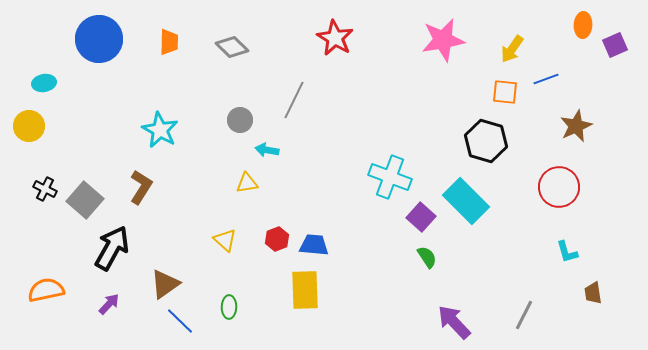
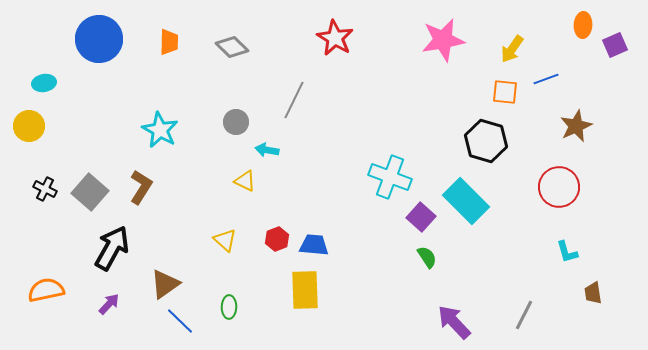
gray circle at (240, 120): moved 4 px left, 2 px down
yellow triangle at (247, 183): moved 2 px left, 2 px up; rotated 35 degrees clockwise
gray square at (85, 200): moved 5 px right, 8 px up
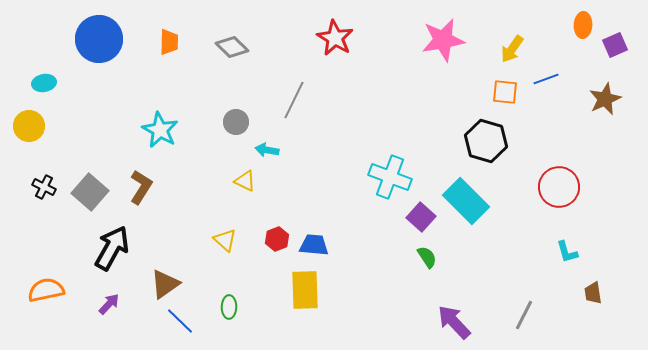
brown star at (576, 126): moved 29 px right, 27 px up
black cross at (45, 189): moved 1 px left, 2 px up
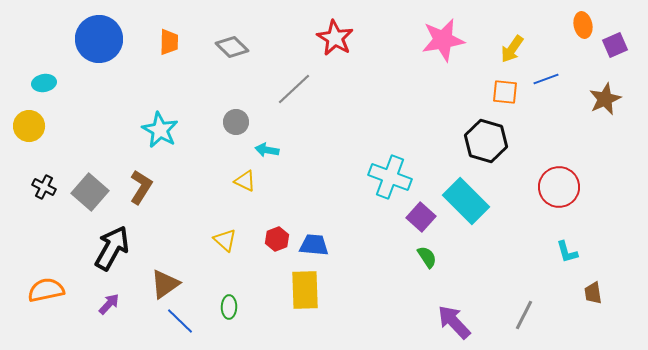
orange ellipse at (583, 25): rotated 15 degrees counterclockwise
gray line at (294, 100): moved 11 px up; rotated 21 degrees clockwise
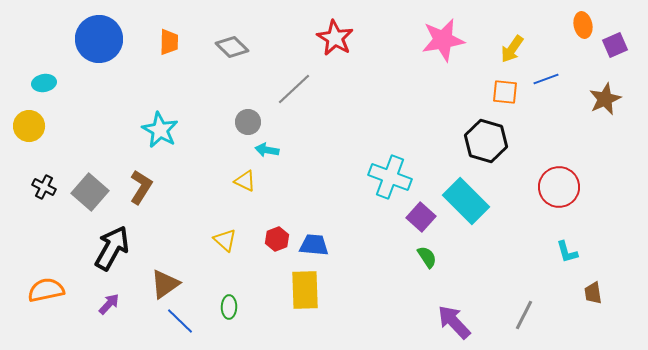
gray circle at (236, 122): moved 12 px right
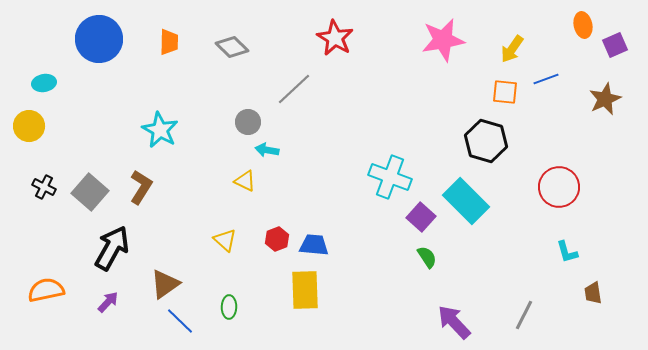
purple arrow at (109, 304): moved 1 px left, 2 px up
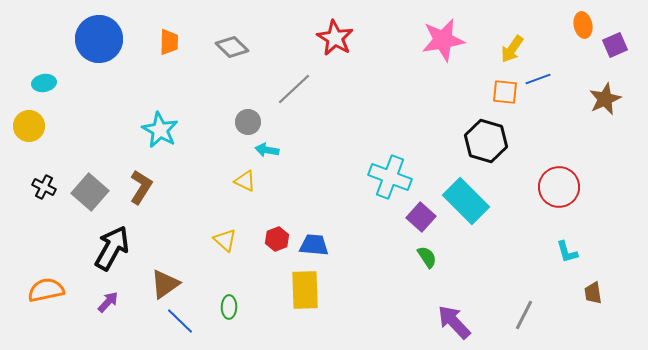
blue line at (546, 79): moved 8 px left
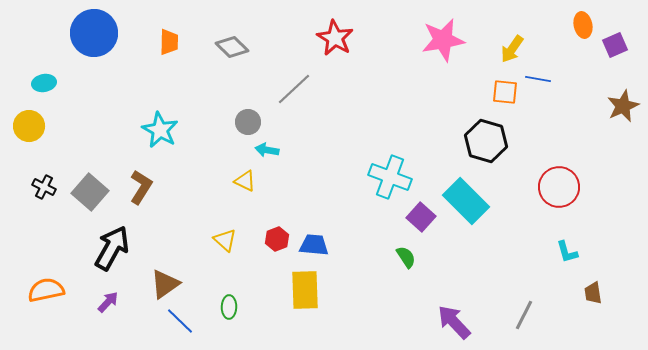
blue circle at (99, 39): moved 5 px left, 6 px up
blue line at (538, 79): rotated 30 degrees clockwise
brown star at (605, 99): moved 18 px right, 7 px down
green semicircle at (427, 257): moved 21 px left
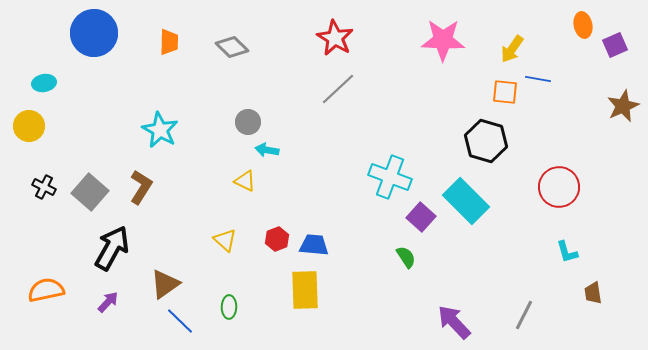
pink star at (443, 40): rotated 12 degrees clockwise
gray line at (294, 89): moved 44 px right
